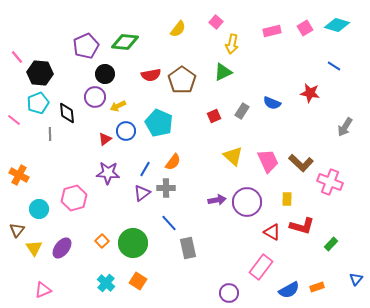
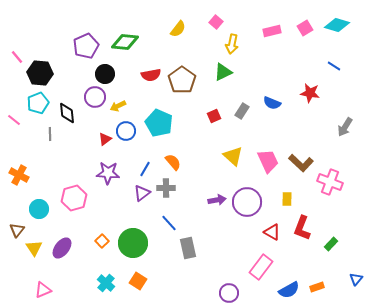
orange semicircle at (173, 162): rotated 78 degrees counterclockwise
red L-shape at (302, 226): moved 2 px down; rotated 95 degrees clockwise
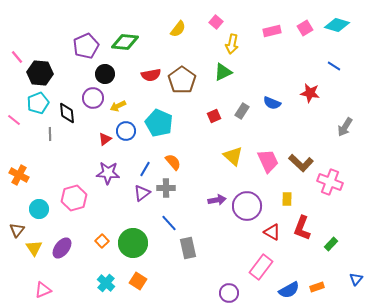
purple circle at (95, 97): moved 2 px left, 1 px down
purple circle at (247, 202): moved 4 px down
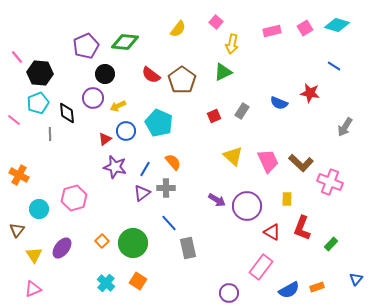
red semicircle at (151, 75): rotated 48 degrees clockwise
blue semicircle at (272, 103): moved 7 px right
purple star at (108, 173): moved 7 px right, 6 px up; rotated 10 degrees clockwise
purple arrow at (217, 200): rotated 42 degrees clockwise
yellow triangle at (34, 248): moved 7 px down
pink triangle at (43, 290): moved 10 px left, 1 px up
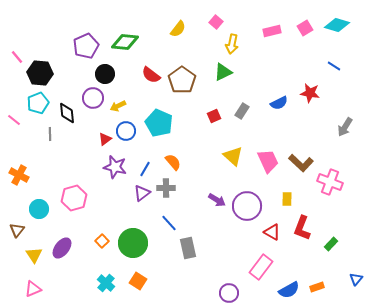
blue semicircle at (279, 103): rotated 48 degrees counterclockwise
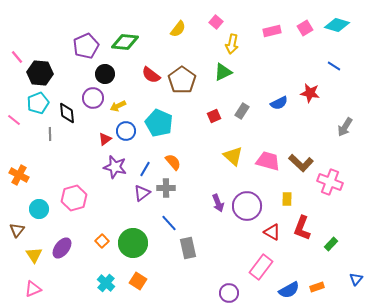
pink trapezoid at (268, 161): rotated 50 degrees counterclockwise
purple arrow at (217, 200): moved 1 px right, 3 px down; rotated 36 degrees clockwise
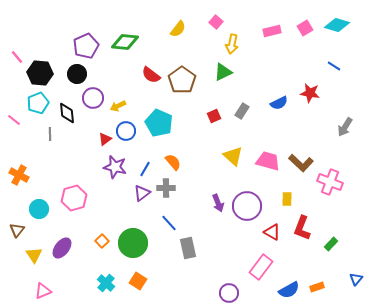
black circle at (105, 74): moved 28 px left
pink triangle at (33, 289): moved 10 px right, 2 px down
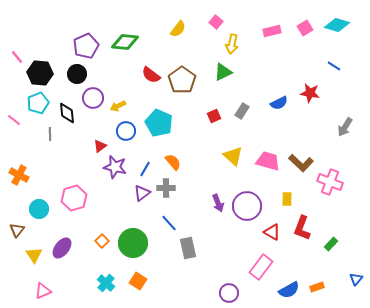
red triangle at (105, 139): moved 5 px left, 7 px down
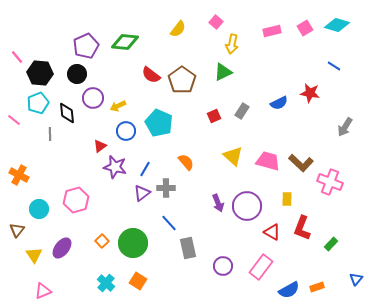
orange semicircle at (173, 162): moved 13 px right
pink hexagon at (74, 198): moved 2 px right, 2 px down
purple circle at (229, 293): moved 6 px left, 27 px up
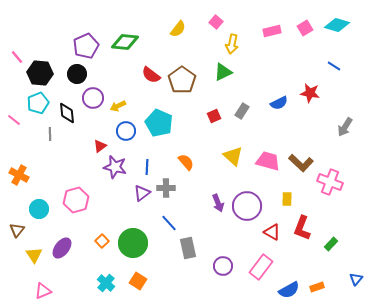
blue line at (145, 169): moved 2 px right, 2 px up; rotated 28 degrees counterclockwise
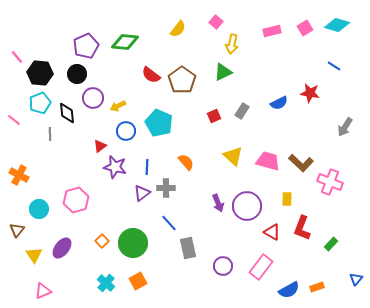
cyan pentagon at (38, 103): moved 2 px right
orange square at (138, 281): rotated 30 degrees clockwise
